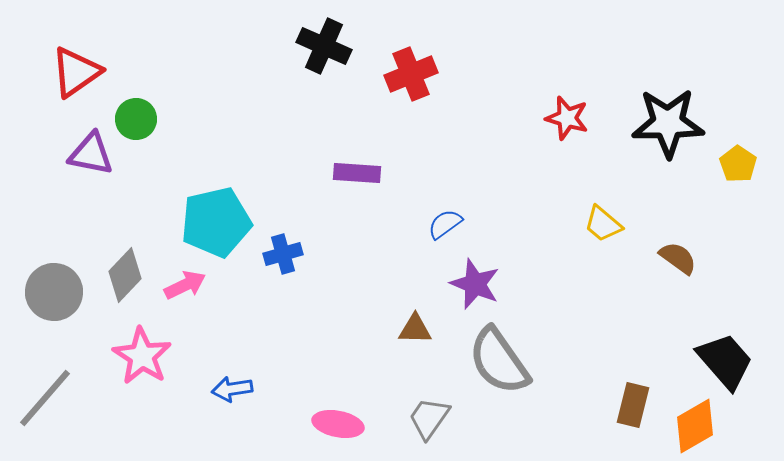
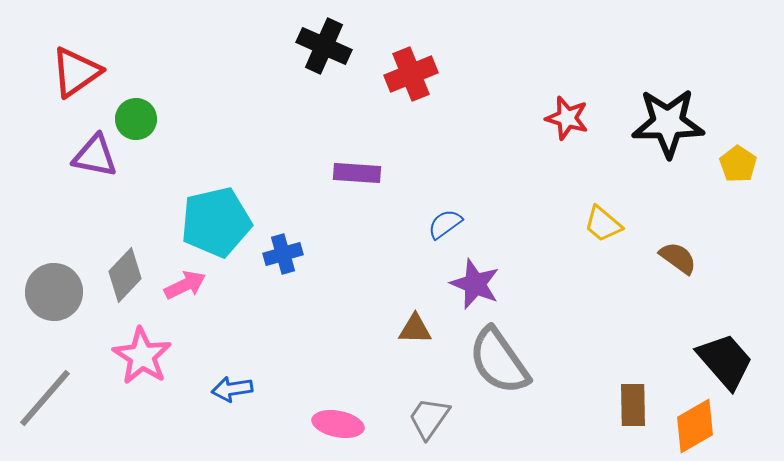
purple triangle: moved 4 px right, 2 px down
brown rectangle: rotated 15 degrees counterclockwise
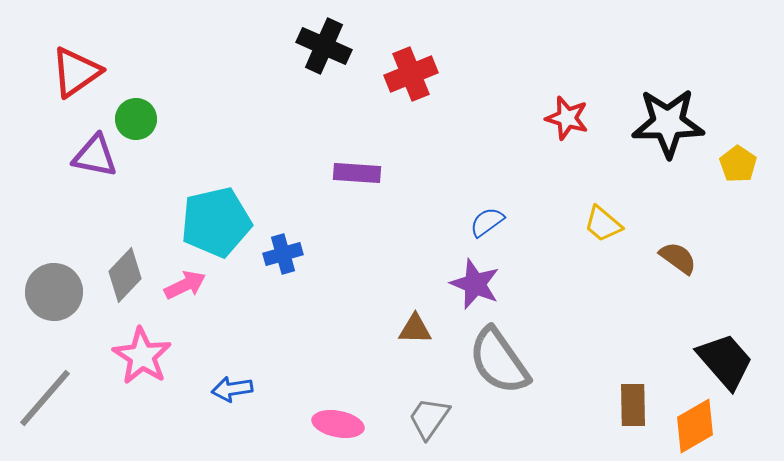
blue semicircle: moved 42 px right, 2 px up
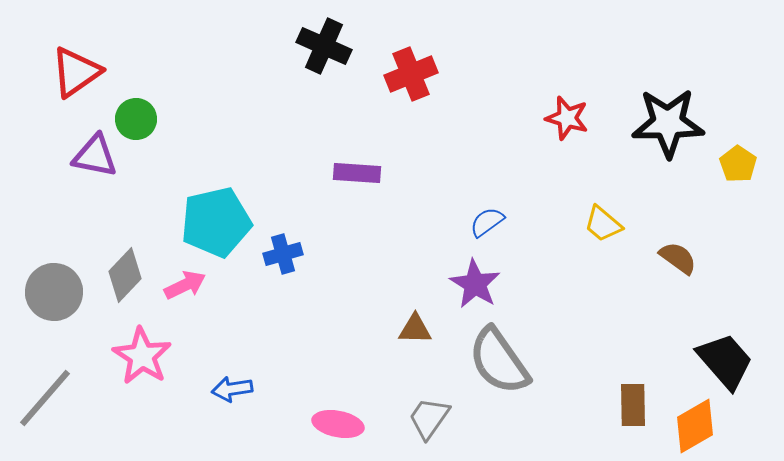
purple star: rotated 9 degrees clockwise
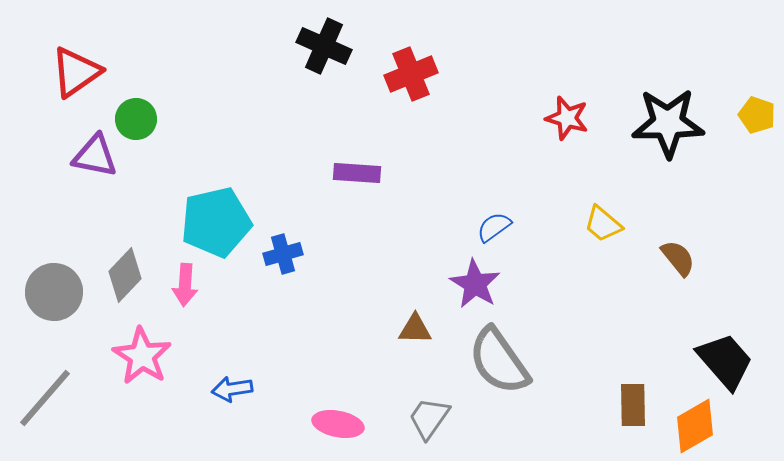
yellow pentagon: moved 19 px right, 49 px up; rotated 15 degrees counterclockwise
blue semicircle: moved 7 px right, 5 px down
brown semicircle: rotated 15 degrees clockwise
pink arrow: rotated 120 degrees clockwise
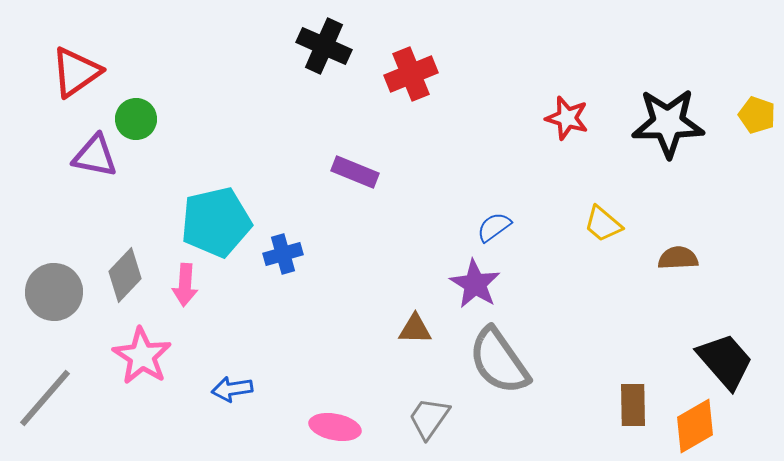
purple rectangle: moved 2 px left, 1 px up; rotated 18 degrees clockwise
brown semicircle: rotated 54 degrees counterclockwise
pink ellipse: moved 3 px left, 3 px down
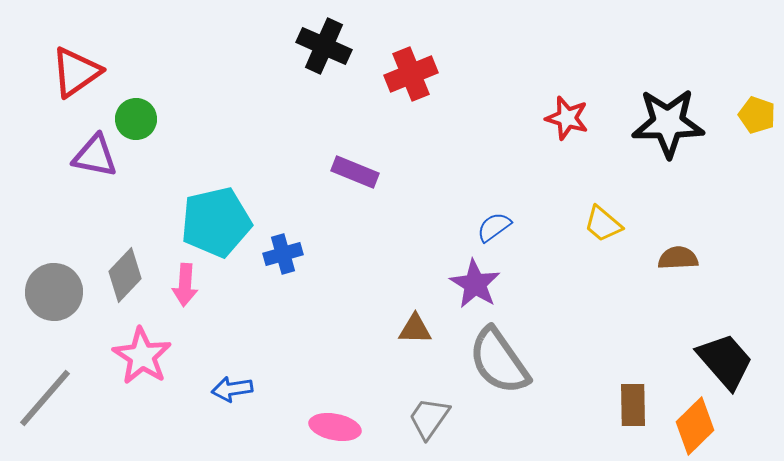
orange diamond: rotated 14 degrees counterclockwise
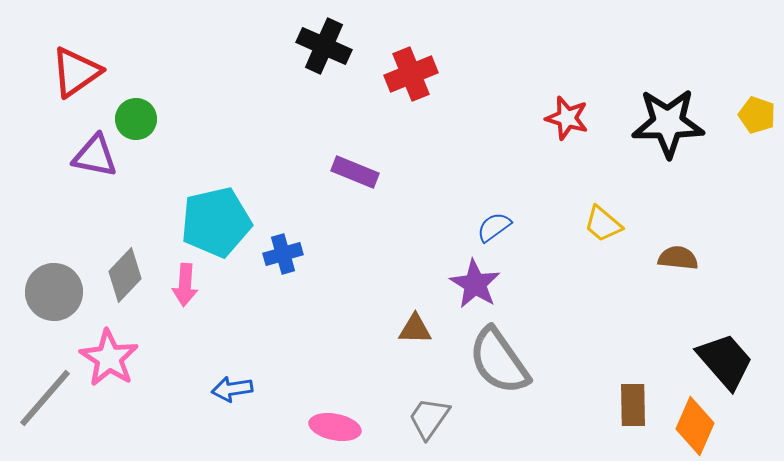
brown semicircle: rotated 9 degrees clockwise
pink star: moved 33 px left, 2 px down
orange diamond: rotated 22 degrees counterclockwise
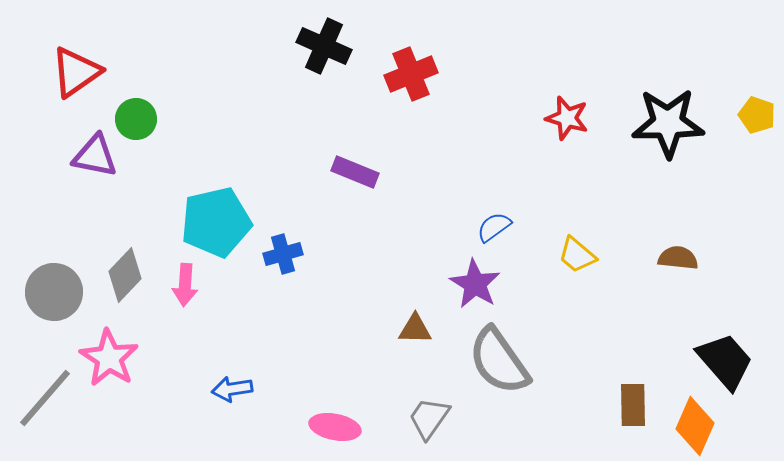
yellow trapezoid: moved 26 px left, 31 px down
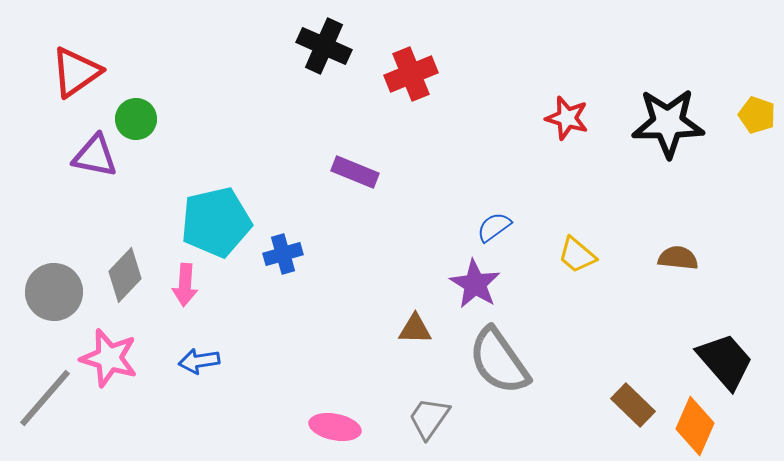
pink star: rotated 16 degrees counterclockwise
blue arrow: moved 33 px left, 28 px up
brown rectangle: rotated 45 degrees counterclockwise
